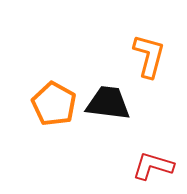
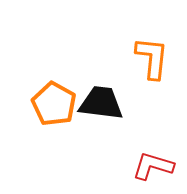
orange L-shape: moved 3 px right, 2 px down; rotated 9 degrees counterclockwise
black trapezoid: moved 7 px left
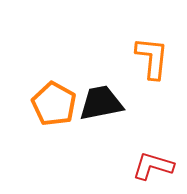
black trapezoid: rotated 18 degrees counterclockwise
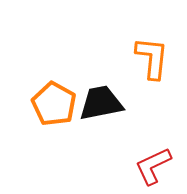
red L-shape: rotated 42 degrees counterclockwise
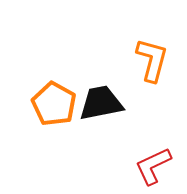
orange L-shape: moved 2 px down; rotated 9 degrees clockwise
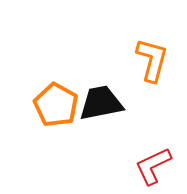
orange pentagon: moved 2 px right, 1 px down
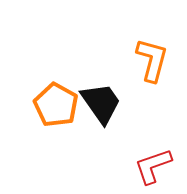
black trapezoid: rotated 66 degrees clockwise
red L-shape: rotated 6 degrees clockwise
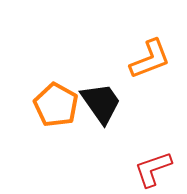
orange L-shape: moved 2 px left, 1 px up; rotated 54 degrees clockwise
red L-shape: moved 3 px down
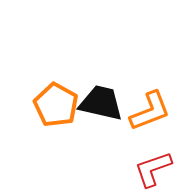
orange L-shape: moved 52 px down
black trapezoid: rotated 42 degrees counterclockwise
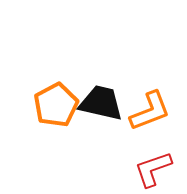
orange pentagon: rotated 15 degrees clockwise
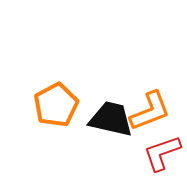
black trapezoid: moved 10 px right, 16 px down
red L-shape: moved 9 px right, 16 px up
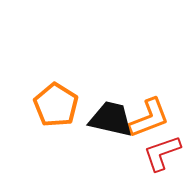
orange pentagon: rotated 12 degrees counterclockwise
orange L-shape: moved 1 px left, 7 px down
